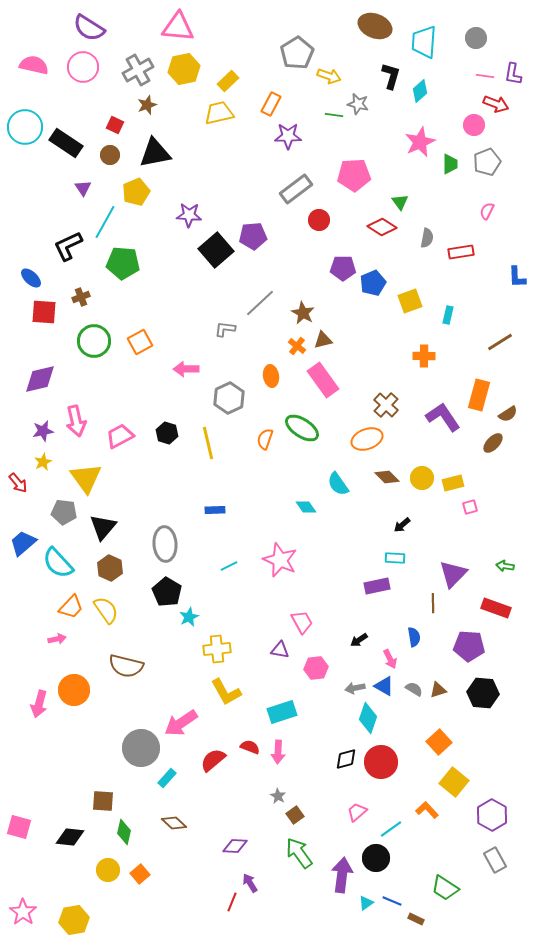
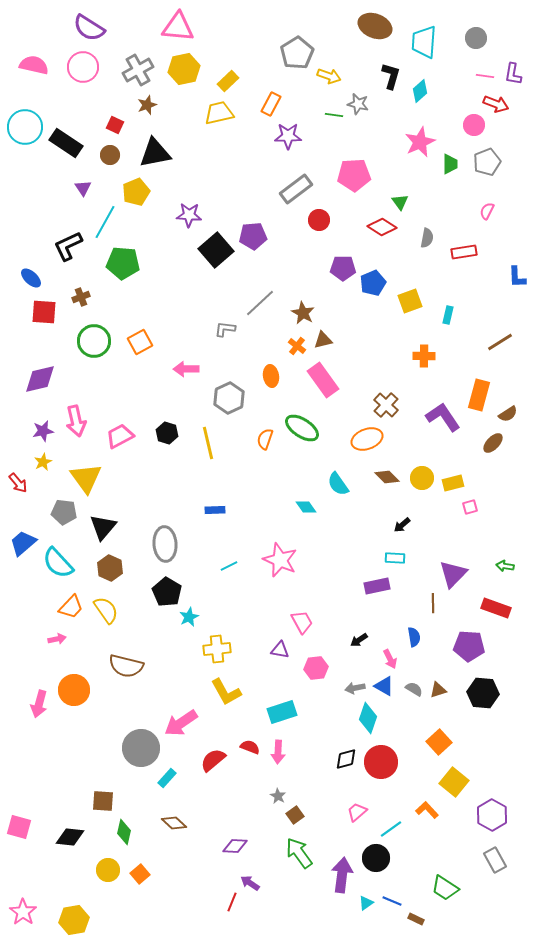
red rectangle at (461, 252): moved 3 px right
purple arrow at (250, 883): rotated 24 degrees counterclockwise
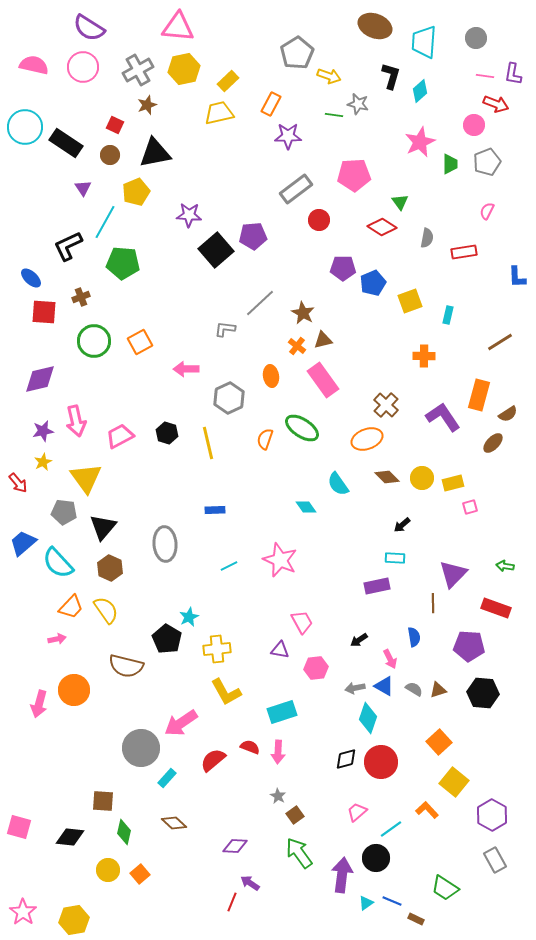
black pentagon at (167, 592): moved 47 px down
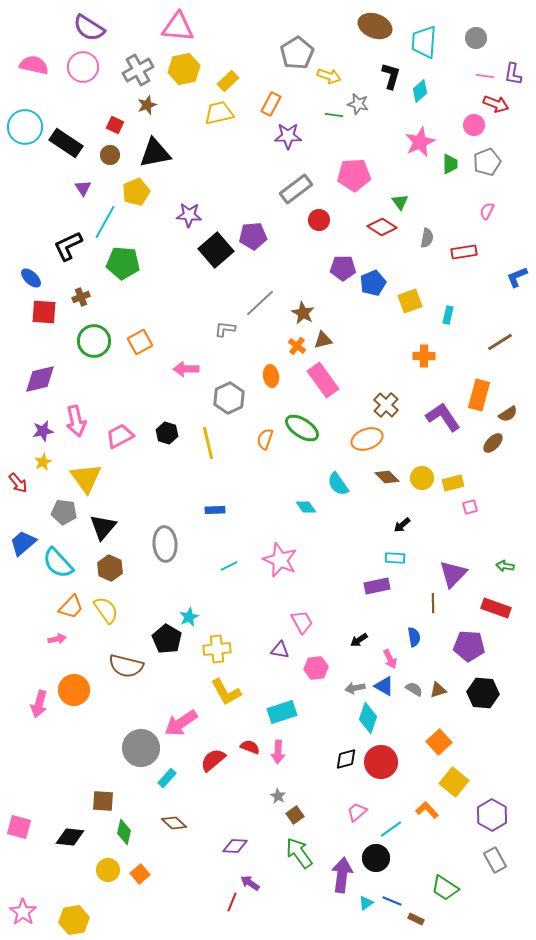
blue L-shape at (517, 277): rotated 70 degrees clockwise
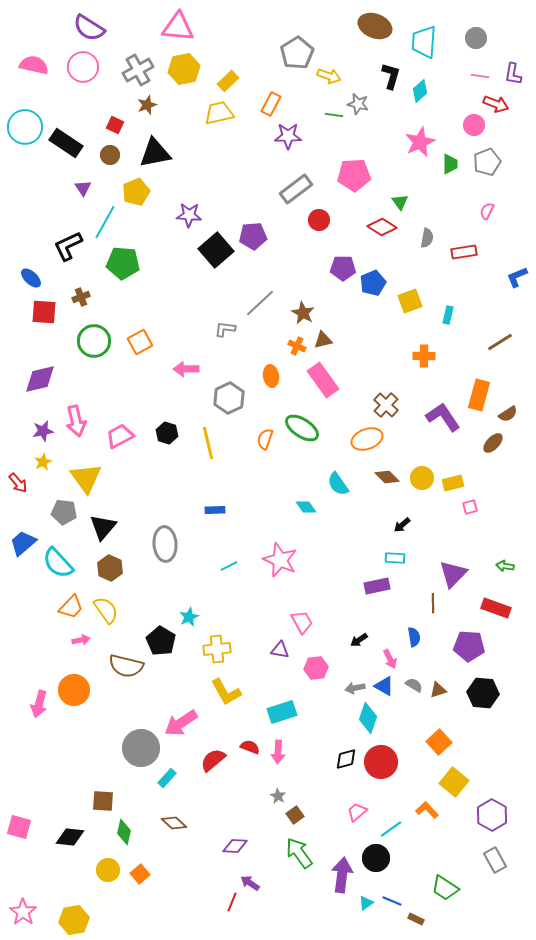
pink line at (485, 76): moved 5 px left
orange cross at (297, 346): rotated 12 degrees counterclockwise
pink arrow at (57, 639): moved 24 px right, 1 px down
black pentagon at (167, 639): moved 6 px left, 2 px down
gray semicircle at (414, 689): moved 4 px up
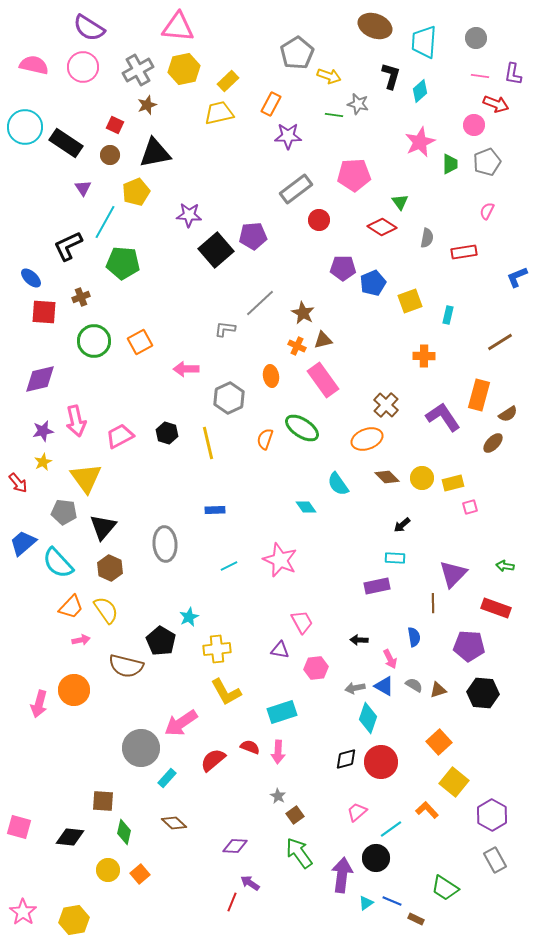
black arrow at (359, 640): rotated 36 degrees clockwise
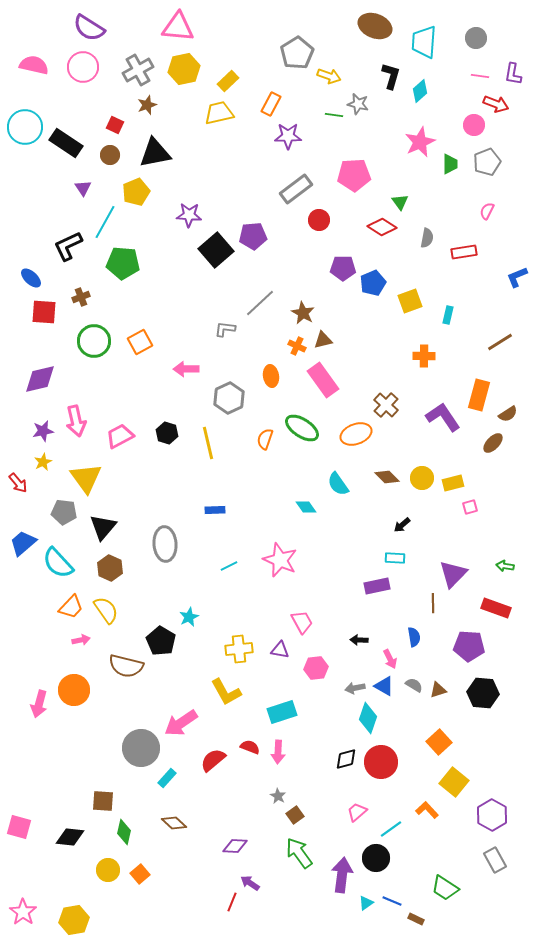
orange ellipse at (367, 439): moved 11 px left, 5 px up
yellow cross at (217, 649): moved 22 px right
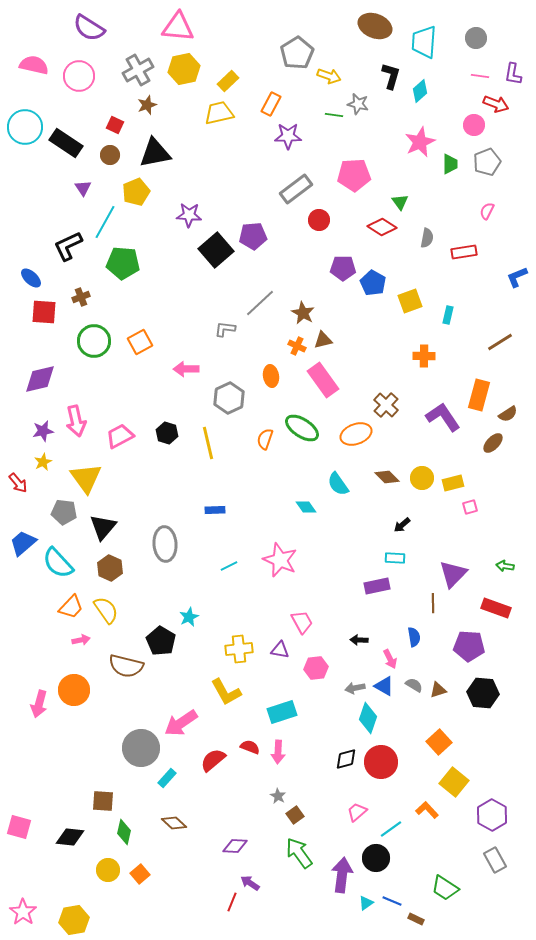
pink circle at (83, 67): moved 4 px left, 9 px down
blue pentagon at (373, 283): rotated 20 degrees counterclockwise
